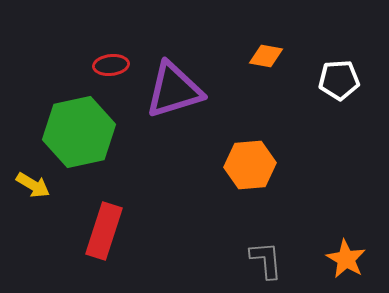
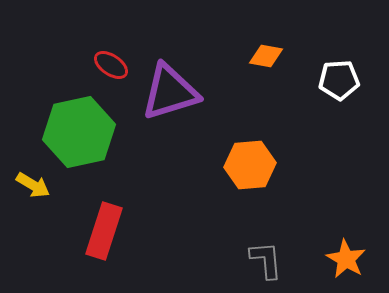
red ellipse: rotated 40 degrees clockwise
purple triangle: moved 4 px left, 2 px down
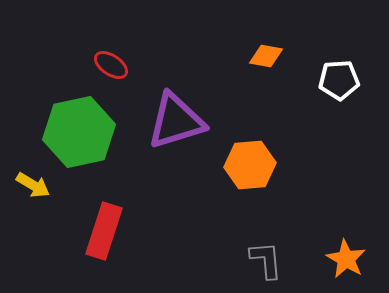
purple triangle: moved 6 px right, 29 px down
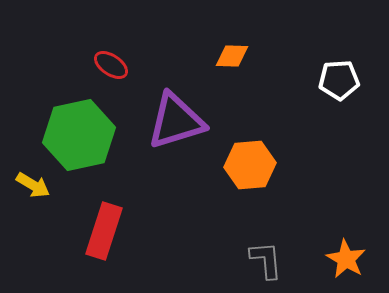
orange diamond: moved 34 px left; rotated 8 degrees counterclockwise
green hexagon: moved 3 px down
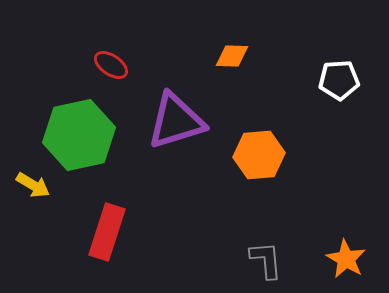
orange hexagon: moved 9 px right, 10 px up
red rectangle: moved 3 px right, 1 px down
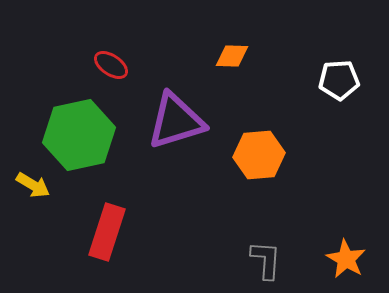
gray L-shape: rotated 9 degrees clockwise
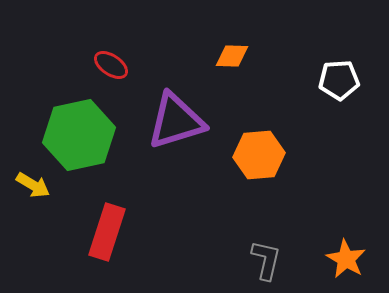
gray L-shape: rotated 9 degrees clockwise
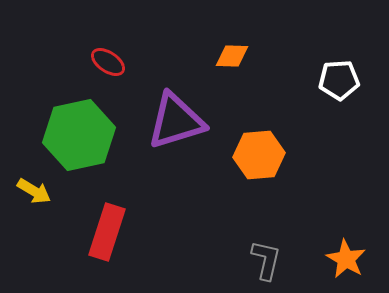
red ellipse: moved 3 px left, 3 px up
yellow arrow: moved 1 px right, 6 px down
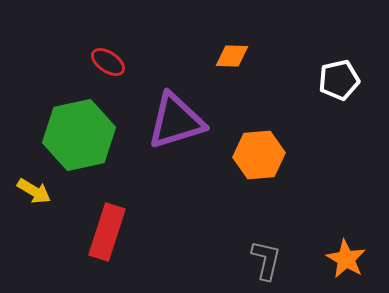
white pentagon: rotated 9 degrees counterclockwise
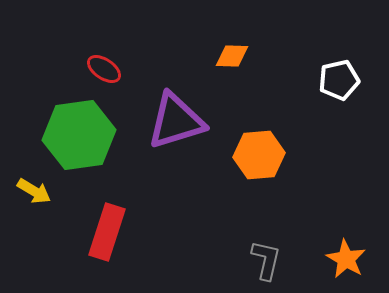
red ellipse: moved 4 px left, 7 px down
green hexagon: rotated 4 degrees clockwise
